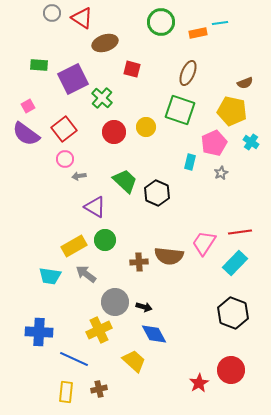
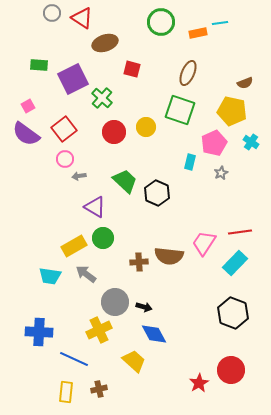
green circle at (105, 240): moved 2 px left, 2 px up
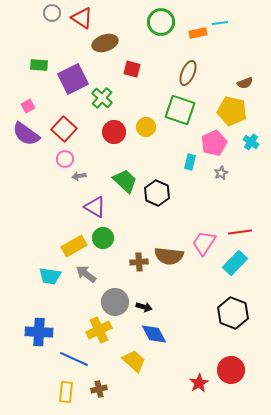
red square at (64, 129): rotated 10 degrees counterclockwise
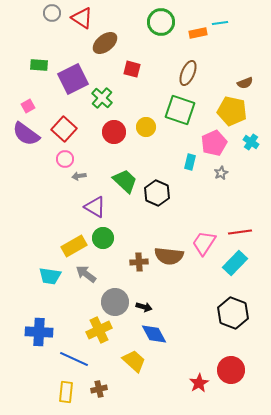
brown ellipse at (105, 43): rotated 20 degrees counterclockwise
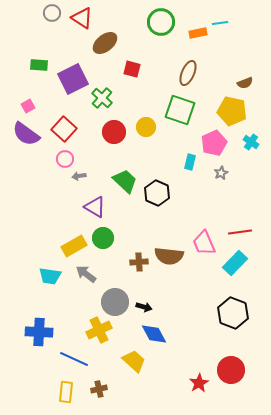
pink trapezoid at (204, 243): rotated 56 degrees counterclockwise
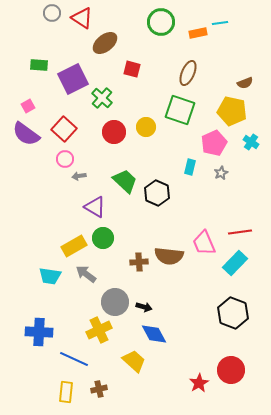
cyan rectangle at (190, 162): moved 5 px down
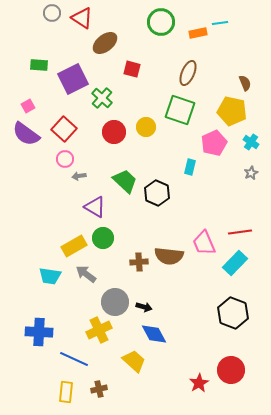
brown semicircle at (245, 83): rotated 91 degrees counterclockwise
gray star at (221, 173): moved 30 px right
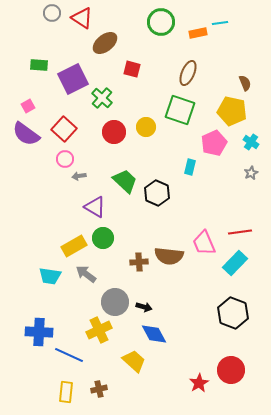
blue line at (74, 359): moved 5 px left, 4 px up
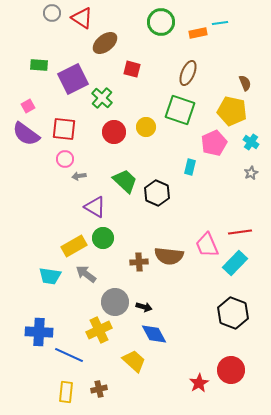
red square at (64, 129): rotated 35 degrees counterclockwise
pink trapezoid at (204, 243): moved 3 px right, 2 px down
